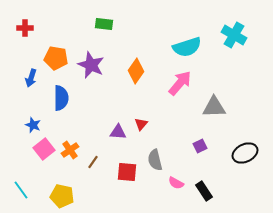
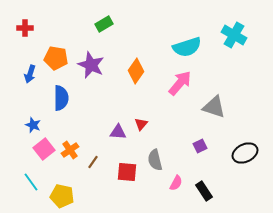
green rectangle: rotated 36 degrees counterclockwise
blue arrow: moved 1 px left, 4 px up
gray triangle: rotated 20 degrees clockwise
pink semicircle: rotated 91 degrees counterclockwise
cyan line: moved 10 px right, 8 px up
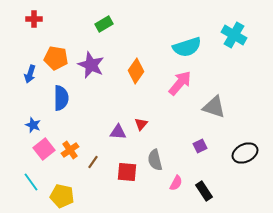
red cross: moved 9 px right, 9 px up
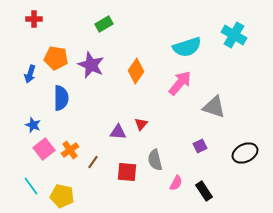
cyan line: moved 4 px down
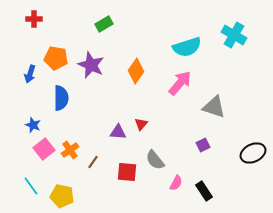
purple square: moved 3 px right, 1 px up
black ellipse: moved 8 px right
gray semicircle: rotated 25 degrees counterclockwise
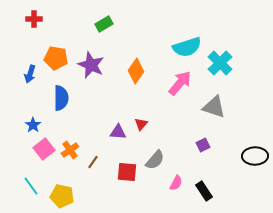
cyan cross: moved 14 px left, 28 px down; rotated 15 degrees clockwise
blue star: rotated 14 degrees clockwise
black ellipse: moved 2 px right, 3 px down; rotated 25 degrees clockwise
gray semicircle: rotated 100 degrees counterclockwise
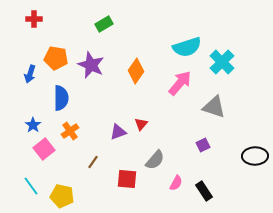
cyan cross: moved 2 px right, 1 px up
purple triangle: rotated 24 degrees counterclockwise
orange cross: moved 19 px up
red square: moved 7 px down
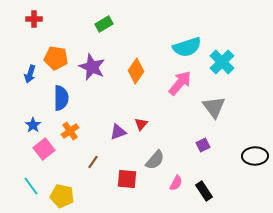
purple star: moved 1 px right, 2 px down
gray triangle: rotated 35 degrees clockwise
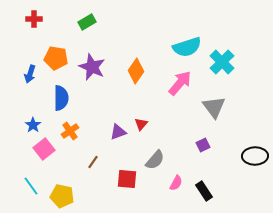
green rectangle: moved 17 px left, 2 px up
